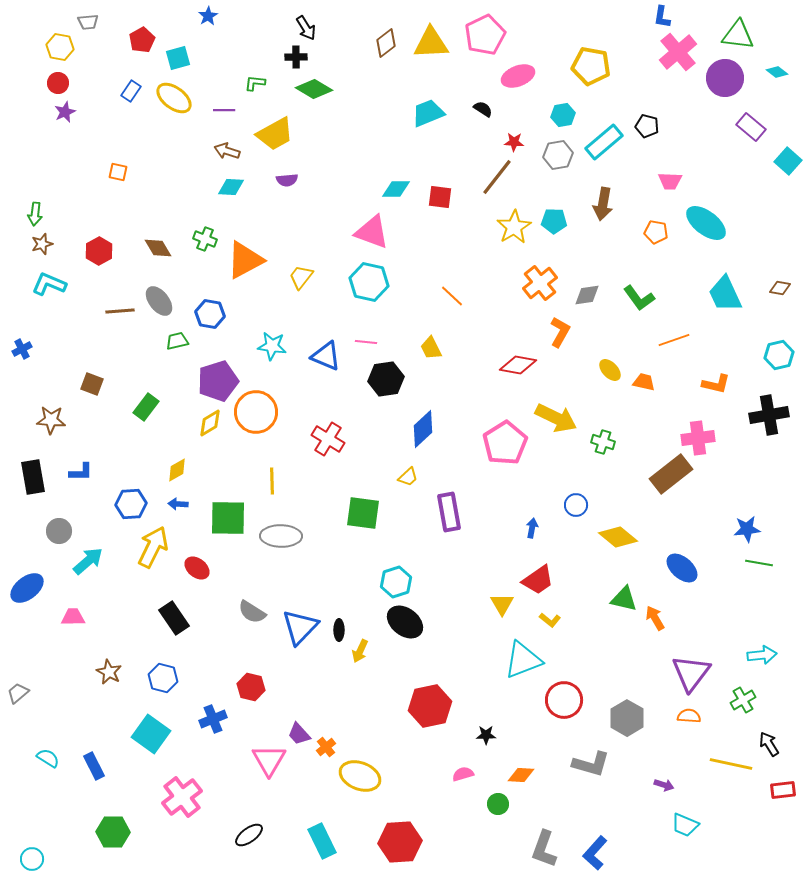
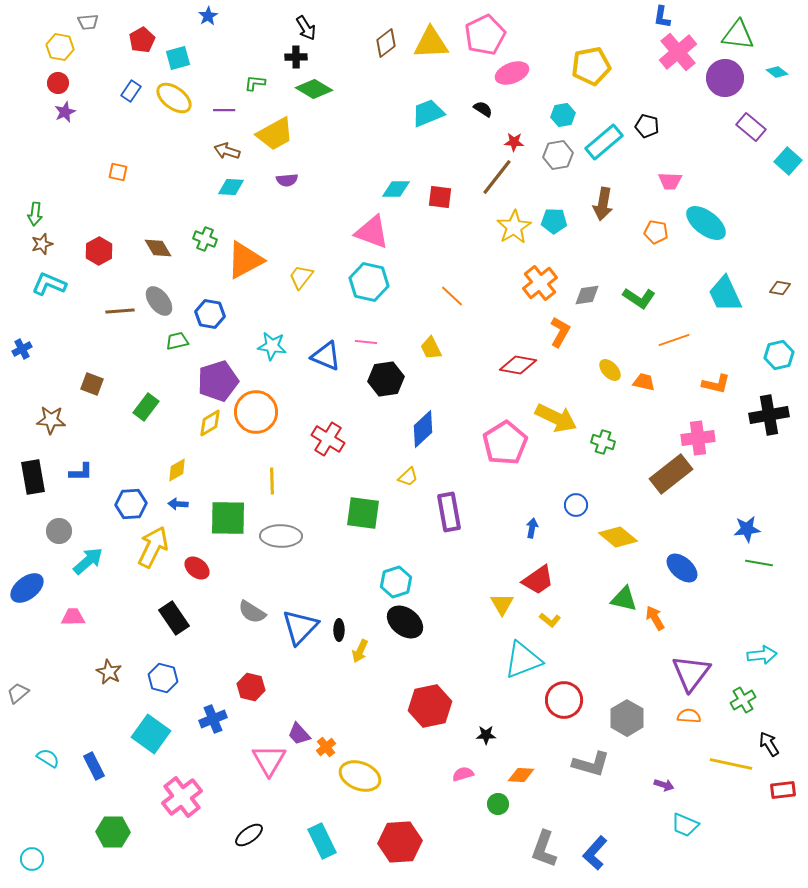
yellow pentagon at (591, 66): rotated 21 degrees counterclockwise
pink ellipse at (518, 76): moved 6 px left, 3 px up
green L-shape at (639, 298): rotated 20 degrees counterclockwise
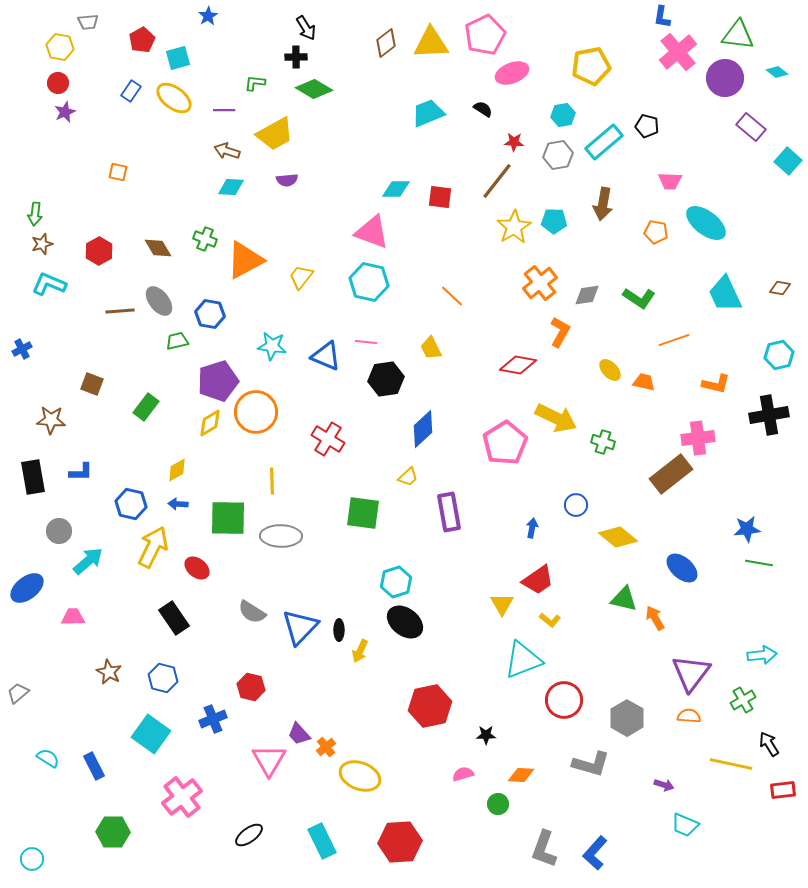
brown line at (497, 177): moved 4 px down
blue hexagon at (131, 504): rotated 16 degrees clockwise
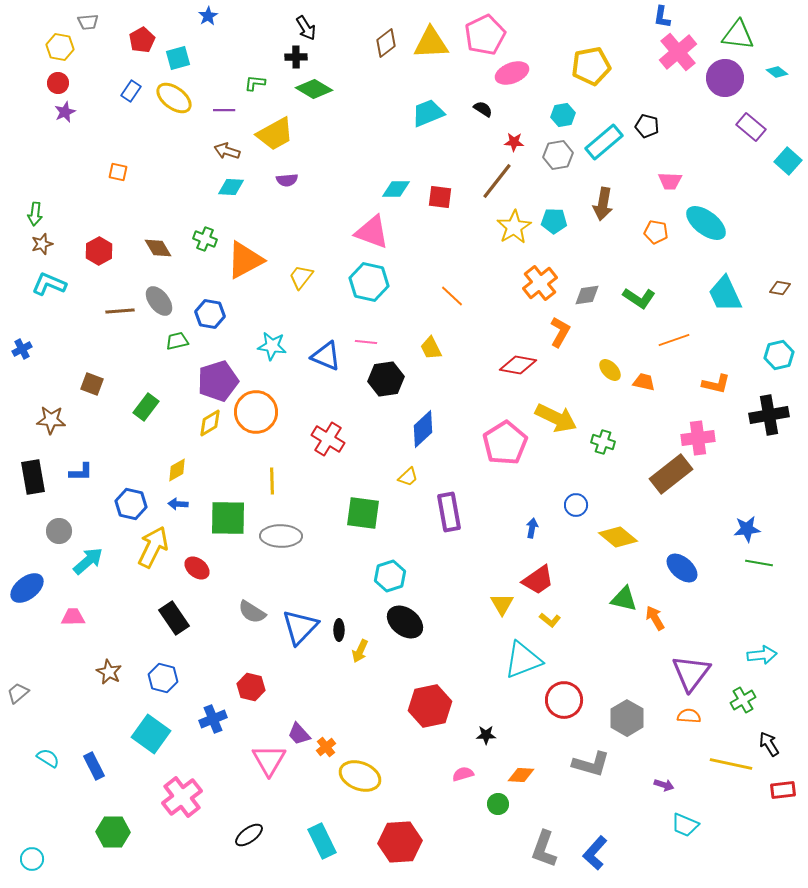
cyan hexagon at (396, 582): moved 6 px left, 6 px up
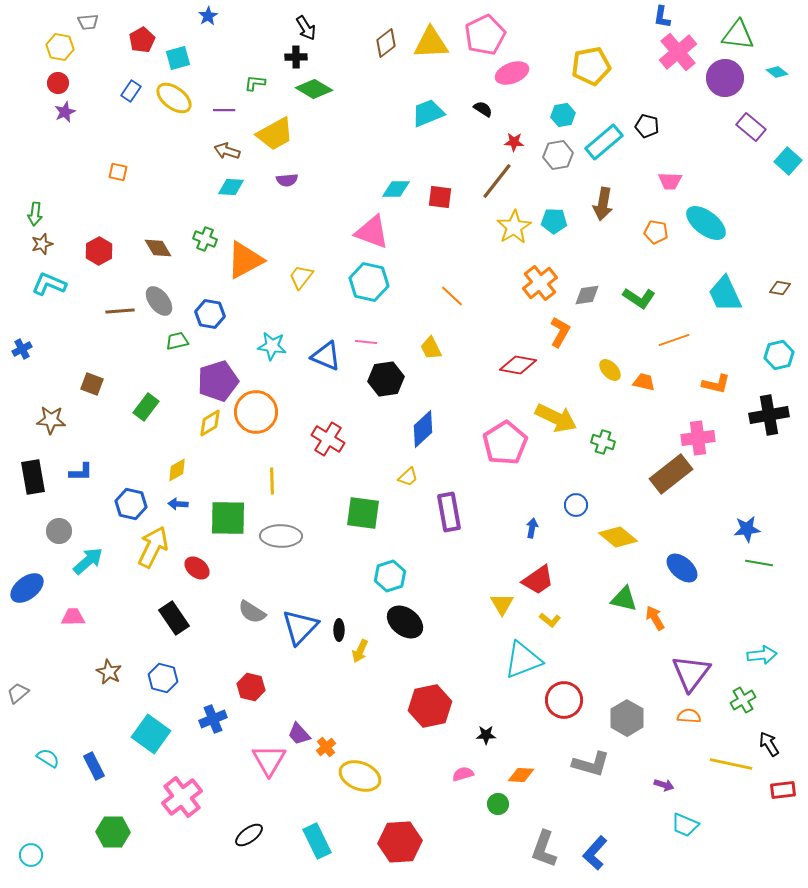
cyan rectangle at (322, 841): moved 5 px left
cyan circle at (32, 859): moved 1 px left, 4 px up
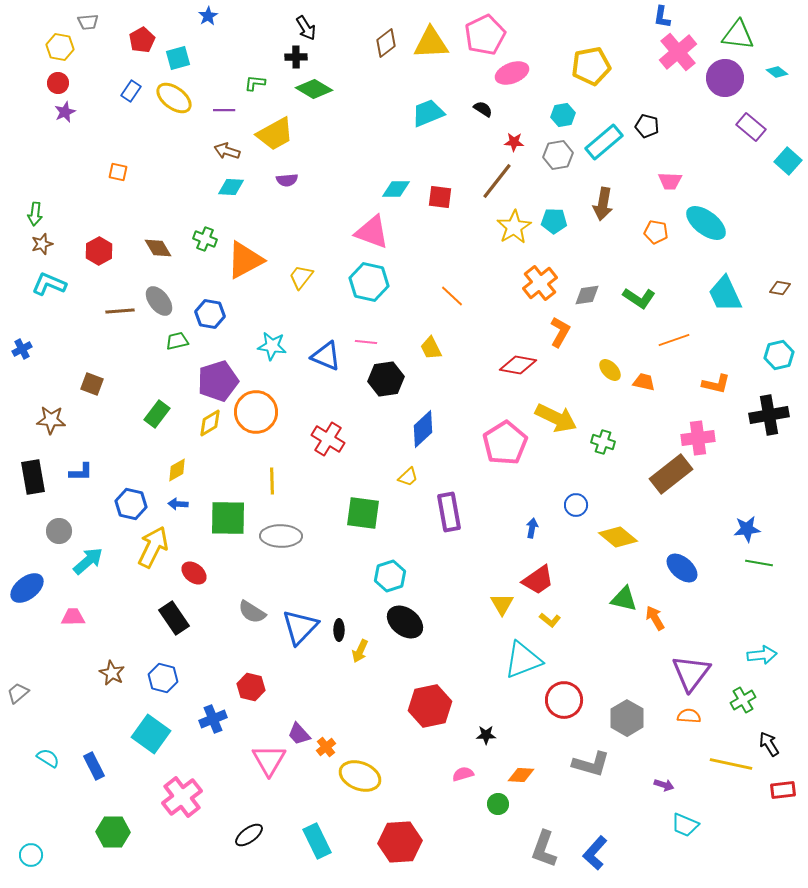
green rectangle at (146, 407): moved 11 px right, 7 px down
red ellipse at (197, 568): moved 3 px left, 5 px down
brown star at (109, 672): moved 3 px right, 1 px down
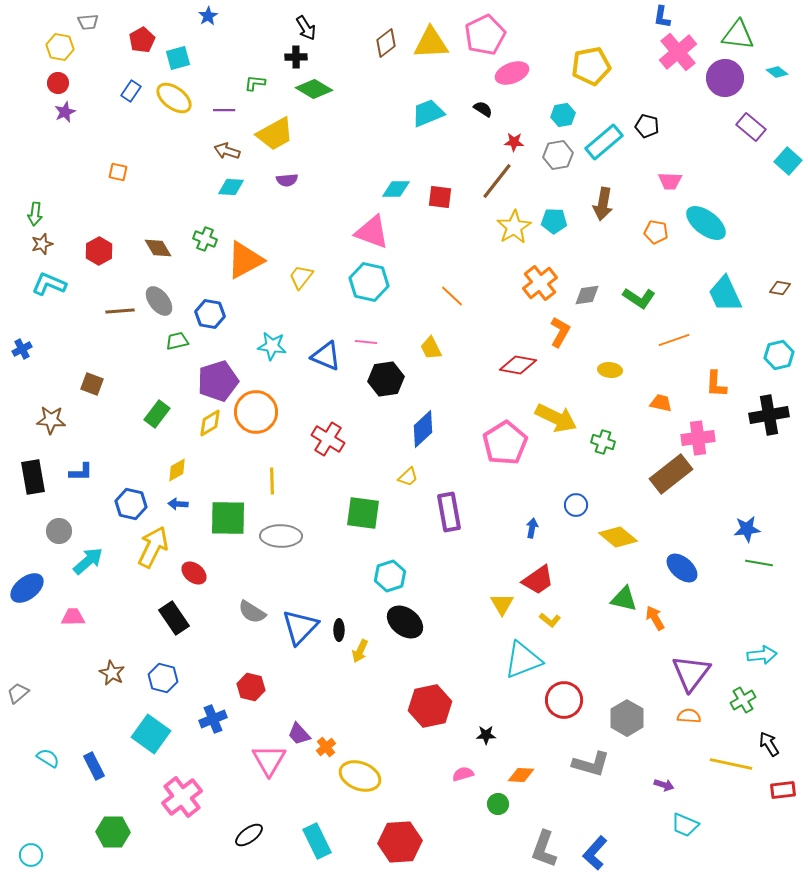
yellow ellipse at (610, 370): rotated 40 degrees counterclockwise
orange trapezoid at (644, 382): moved 17 px right, 21 px down
orange L-shape at (716, 384): rotated 80 degrees clockwise
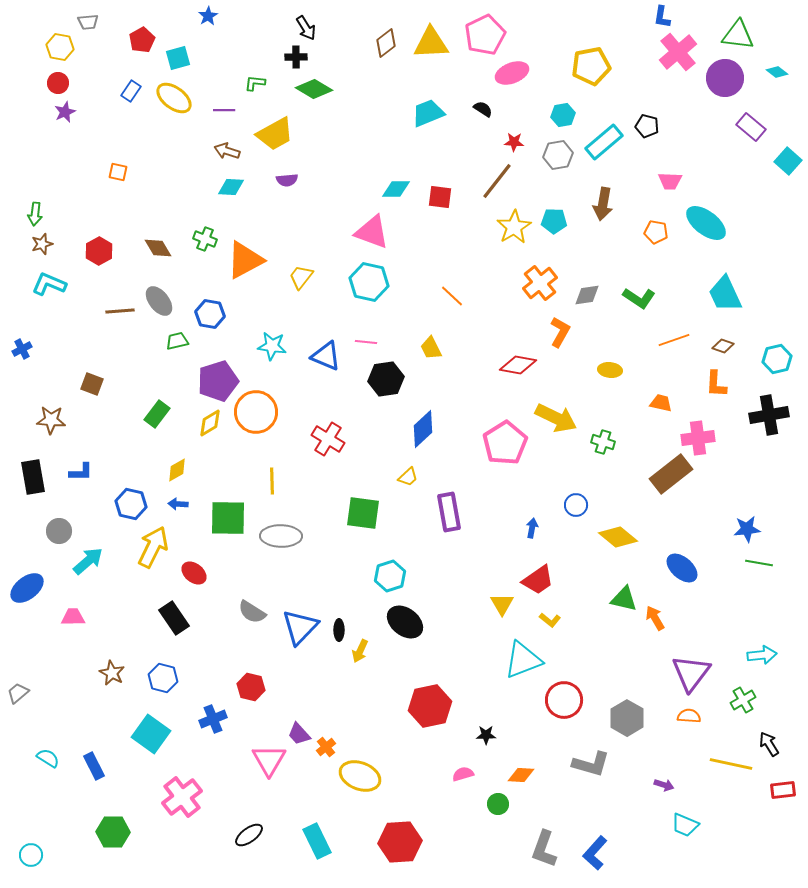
brown diamond at (780, 288): moved 57 px left, 58 px down; rotated 10 degrees clockwise
cyan hexagon at (779, 355): moved 2 px left, 4 px down
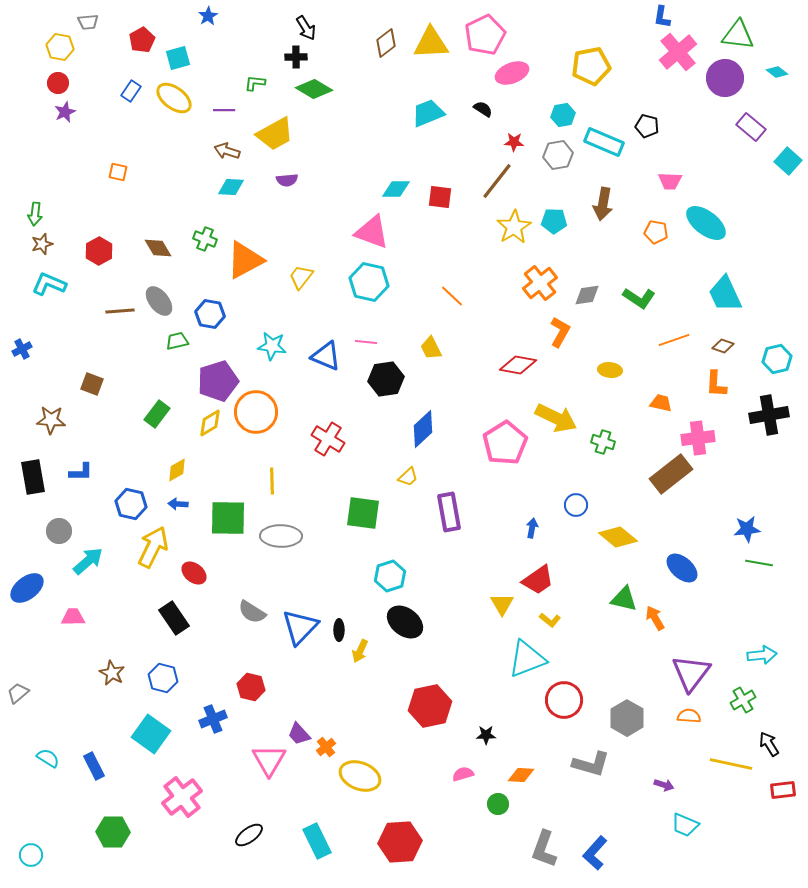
cyan rectangle at (604, 142): rotated 63 degrees clockwise
cyan triangle at (523, 660): moved 4 px right, 1 px up
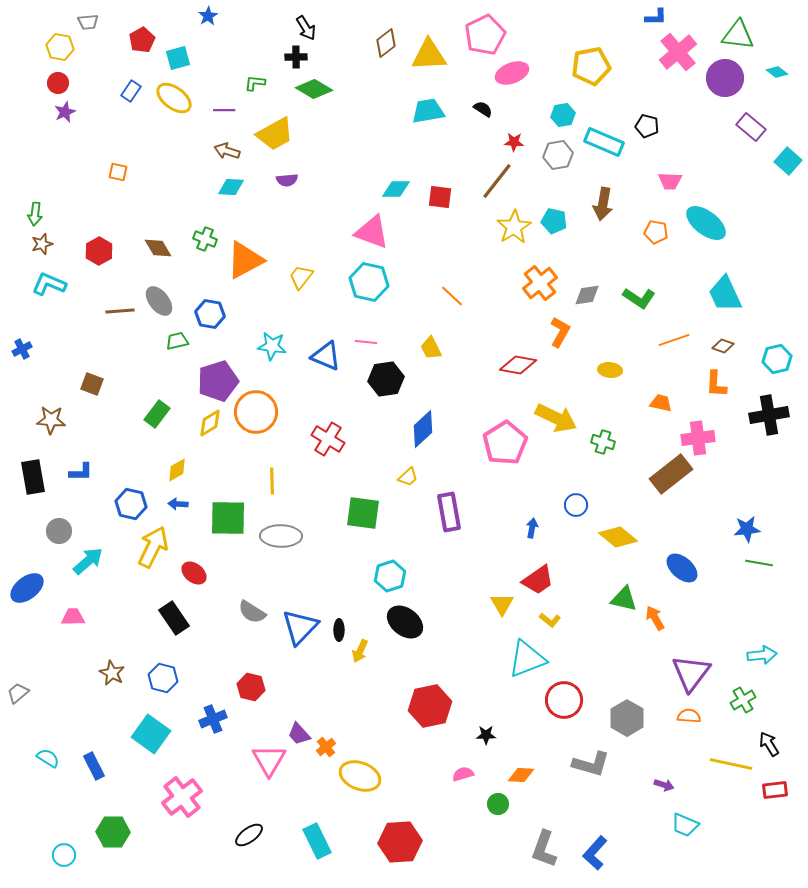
blue L-shape at (662, 17): moved 6 px left; rotated 100 degrees counterclockwise
yellow triangle at (431, 43): moved 2 px left, 12 px down
cyan trapezoid at (428, 113): moved 2 px up; rotated 12 degrees clockwise
cyan pentagon at (554, 221): rotated 10 degrees clockwise
red rectangle at (783, 790): moved 8 px left
cyan circle at (31, 855): moved 33 px right
